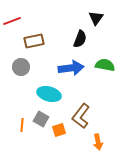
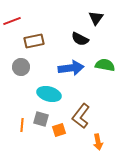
black semicircle: rotated 96 degrees clockwise
gray square: rotated 14 degrees counterclockwise
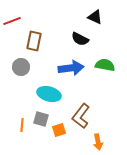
black triangle: moved 1 px left, 1 px up; rotated 42 degrees counterclockwise
brown rectangle: rotated 66 degrees counterclockwise
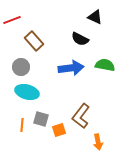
red line: moved 1 px up
brown rectangle: rotated 54 degrees counterclockwise
cyan ellipse: moved 22 px left, 2 px up
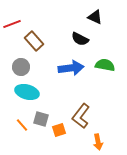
red line: moved 4 px down
orange line: rotated 48 degrees counterclockwise
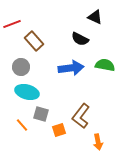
gray square: moved 5 px up
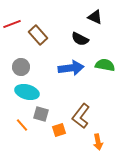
brown rectangle: moved 4 px right, 6 px up
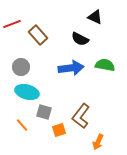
gray square: moved 3 px right, 2 px up
orange arrow: rotated 35 degrees clockwise
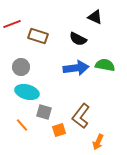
brown rectangle: moved 1 px down; rotated 30 degrees counterclockwise
black semicircle: moved 2 px left
blue arrow: moved 5 px right
